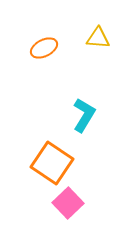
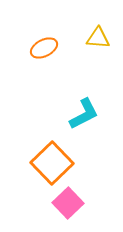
cyan L-shape: moved 1 px up; rotated 32 degrees clockwise
orange square: rotated 12 degrees clockwise
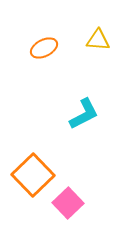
yellow triangle: moved 2 px down
orange square: moved 19 px left, 12 px down
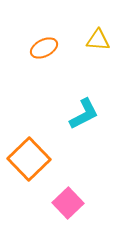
orange square: moved 4 px left, 16 px up
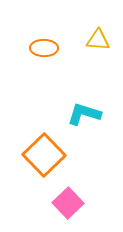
orange ellipse: rotated 28 degrees clockwise
cyan L-shape: rotated 136 degrees counterclockwise
orange square: moved 15 px right, 4 px up
